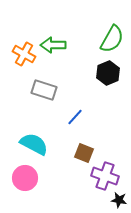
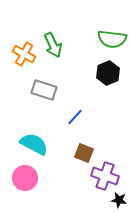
green semicircle: rotated 68 degrees clockwise
green arrow: rotated 115 degrees counterclockwise
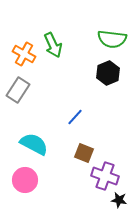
gray rectangle: moved 26 px left; rotated 75 degrees counterclockwise
pink circle: moved 2 px down
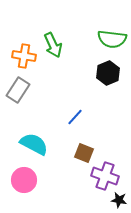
orange cross: moved 2 px down; rotated 20 degrees counterclockwise
pink circle: moved 1 px left
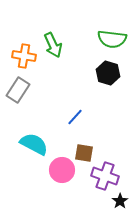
black hexagon: rotated 20 degrees counterclockwise
brown square: rotated 12 degrees counterclockwise
pink circle: moved 38 px right, 10 px up
black star: moved 1 px right, 1 px down; rotated 28 degrees clockwise
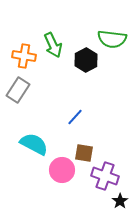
black hexagon: moved 22 px left, 13 px up; rotated 15 degrees clockwise
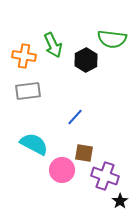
gray rectangle: moved 10 px right, 1 px down; rotated 50 degrees clockwise
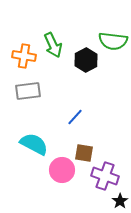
green semicircle: moved 1 px right, 2 px down
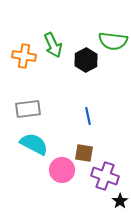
gray rectangle: moved 18 px down
blue line: moved 13 px right, 1 px up; rotated 54 degrees counterclockwise
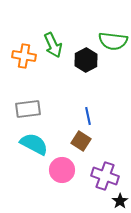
brown square: moved 3 px left, 12 px up; rotated 24 degrees clockwise
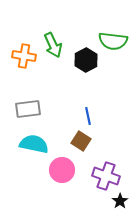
cyan semicircle: rotated 16 degrees counterclockwise
purple cross: moved 1 px right
